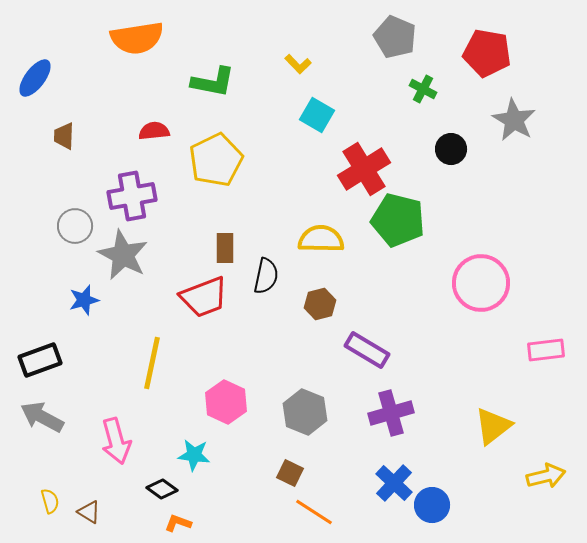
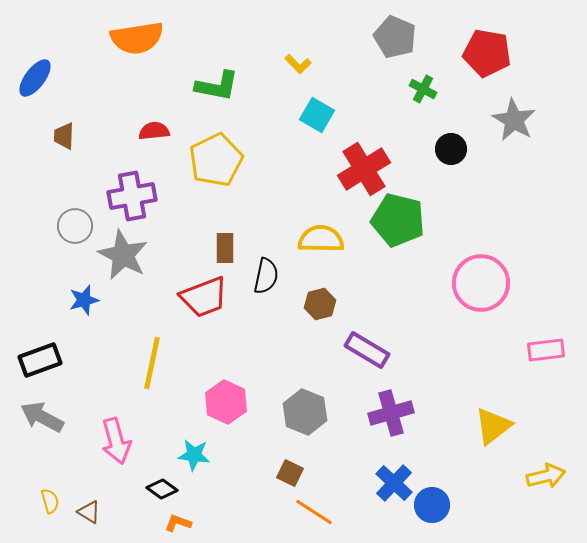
green L-shape at (213, 82): moved 4 px right, 4 px down
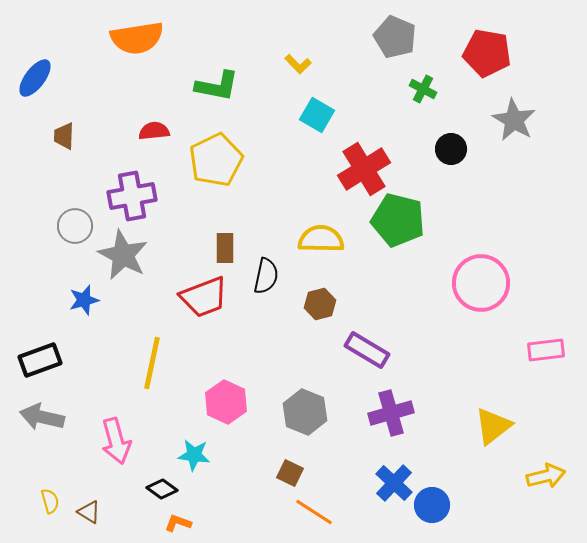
gray arrow at (42, 417): rotated 15 degrees counterclockwise
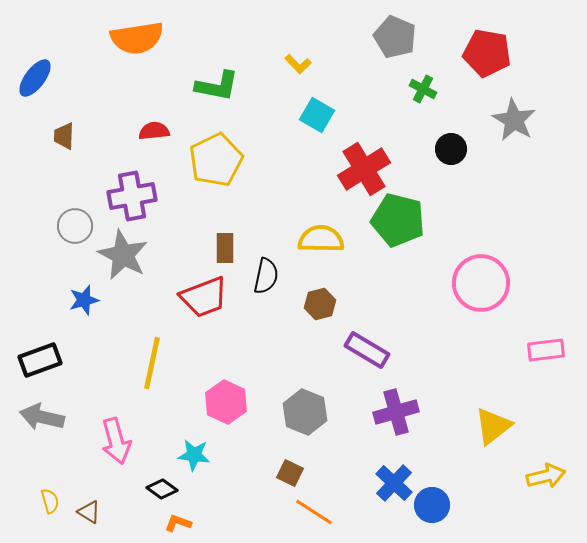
purple cross at (391, 413): moved 5 px right, 1 px up
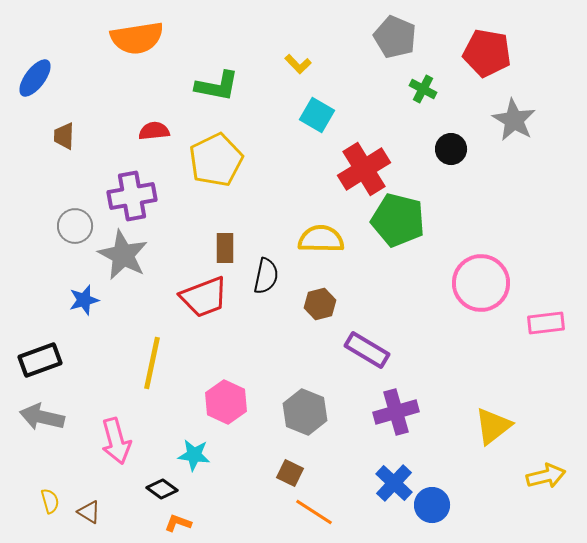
pink rectangle at (546, 350): moved 27 px up
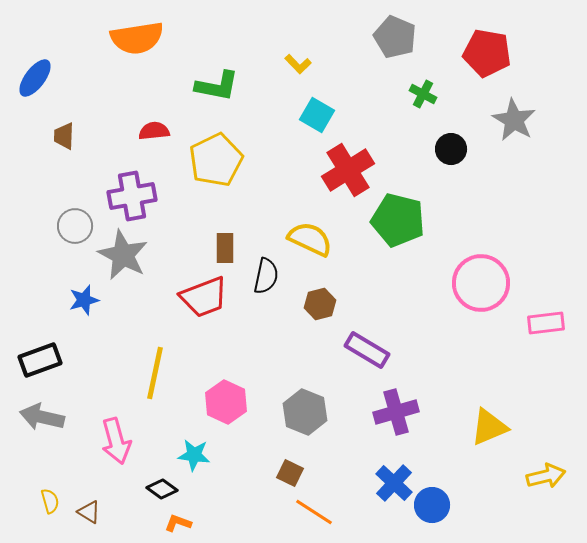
green cross at (423, 89): moved 5 px down
red cross at (364, 169): moved 16 px left, 1 px down
yellow semicircle at (321, 239): moved 11 px left; rotated 24 degrees clockwise
yellow line at (152, 363): moved 3 px right, 10 px down
yellow triangle at (493, 426): moved 4 px left, 1 px down; rotated 15 degrees clockwise
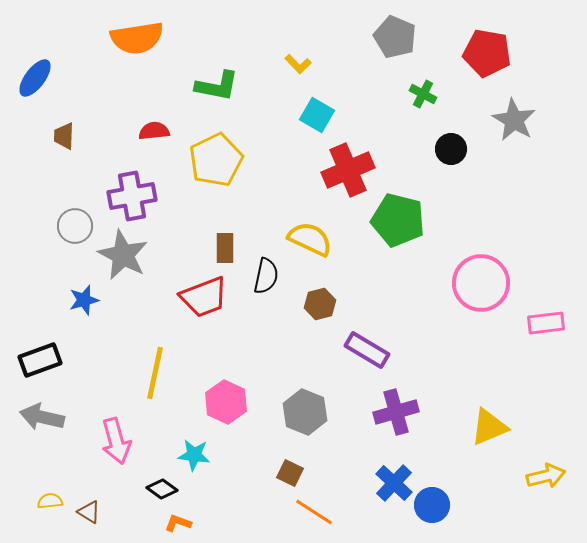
red cross at (348, 170): rotated 9 degrees clockwise
yellow semicircle at (50, 501): rotated 80 degrees counterclockwise
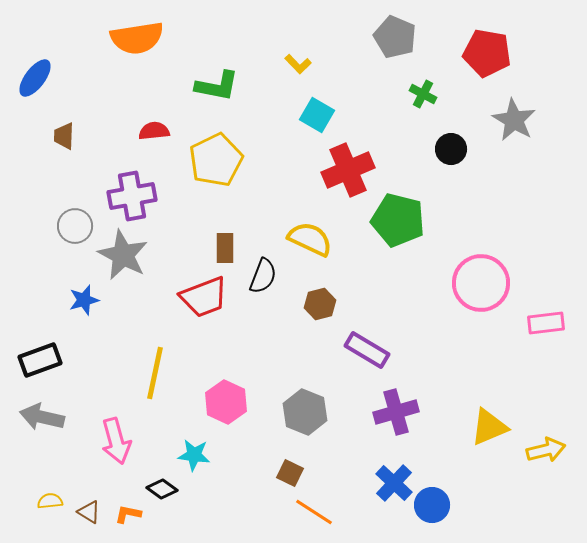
black semicircle at (266, 276): moved 3 px left; rotated 9 degrees clockwise
yellow arrow at (546, 476): moved 26 px up
orange L-shape at (178, 523): moved 50 px left, 9 px up; rotated 8 degrees counterclockwise
